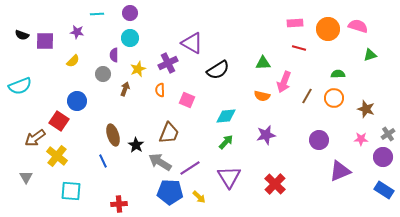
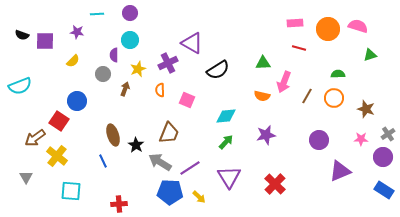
cyan circle at (130, 38): moved 2 px down
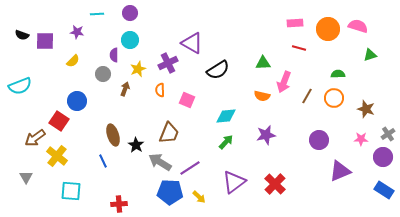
purple triangle at (229, 177): moved 5 px right, 5 px down; rotated 25 degrees clockwise
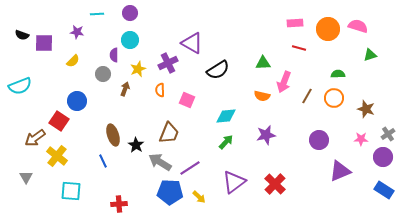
purple square at (45, 41): moved 1 px left, 2 px down
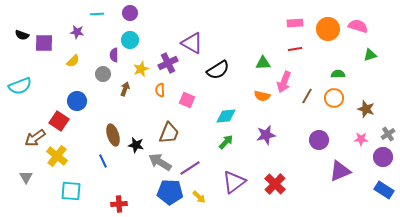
red line at (299, 48): moved 4 px left, 1 px down; rotated 24 degrees counterclockwise
yellow star at (138, 69): moved 3 px right
black star at (136, 145): rotated 21 degrees counterclockwise
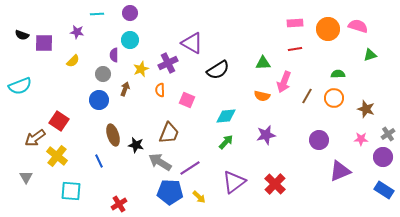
blue circle at (77, 101): moved 22 px right, 1 px up
blue line at (103, 161): moved 4 px left
red cross at (119, 204): rotated 28 degrees counterclockwise
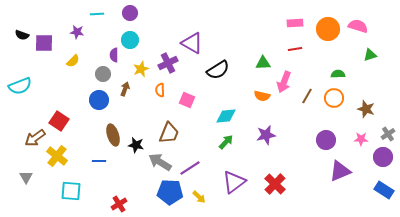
purple circle at (319, 140): moved 7 px right
blue line at (99, 161): rotated 64 degrees counterclockwise
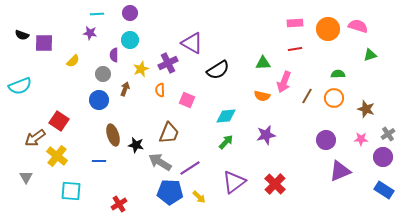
purple star at (77, 32): moved 13 px right, 1 px down
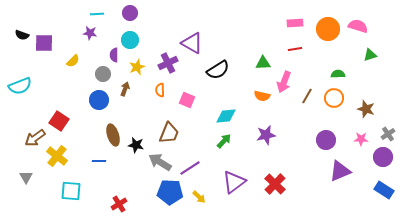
yellow star at (141, 69): moved 4 px left, 2 px up
green arrow at (226, 142): moved 2 px left, 1 px up
